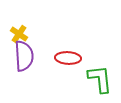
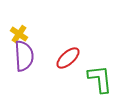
red ellipse: rotated 45 degrees counterclockwise
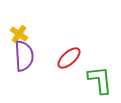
red ellipse: moved 1 px right
green L-shape: moved 1 px down
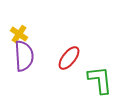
red ellipse: rotated 10 degrees counterclockwise
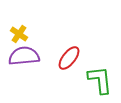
purple semicircle: rotated 92 degrees counterclockwise
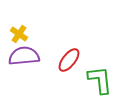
red ellipse: moved 2 px down
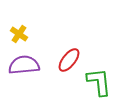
purple semicircle: moved 9 px down
green L-shape: moved 1 px left, 2 px down
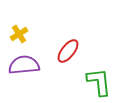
yellow cross: rotated 24 degrees clockwise
red ellipse: moved 1 px left, 9 px up
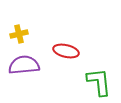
yellow cross: rotated 18 degrees clockwise
red ellipse: moved 2 px left; rotated 65 degrees clockwise
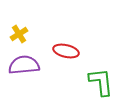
yellow cross: rotated 18 degrees counterclockwise
green L-shape: moved 2 px right
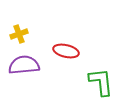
yellow cross: rotated 12 degrees clockwise
